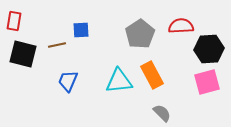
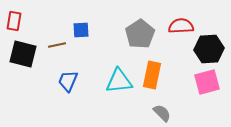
orange rectangle: rotated 40 degrees clockwise
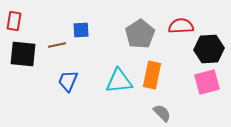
black square: rotated 8 degrees counterclockwise
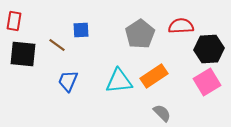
brown line: rotated 48 degrees clockwise
orange rectangle: moved 2 px right, 1 px down; rotated 44 degrees clockwise
pink square: rotated 16 degrees counterclockwise
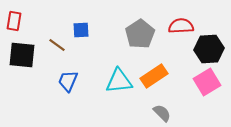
black square: moved 1 px left, 1 px down
